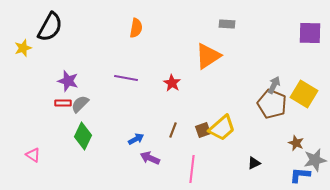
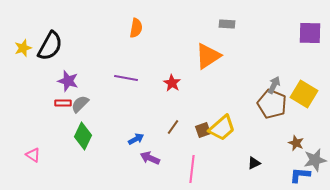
black semicircle: moved 19 px down
brown line: moved 3 px up; rotated 14 degrees clockwise
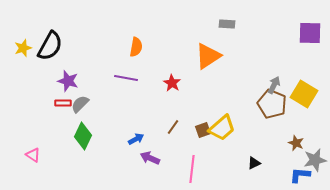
orange semicircle: moved 19 px down
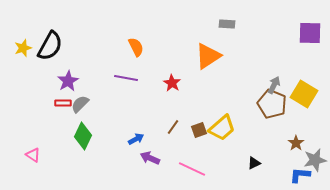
orange semicircle: rotated 36 degrees counterclockwise
purple star: rotated 25 degrees clockwise
brown square: moved 4 px left
brown star: rotated 14 degrees clockwise
pink line: rotated 72 degrees counterclockwise
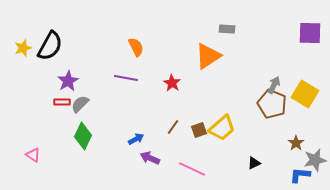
gray rectangle: moved 5 px down
yellow square: moved 1 px right
red rectangle: moved 1 px left, 1 px up
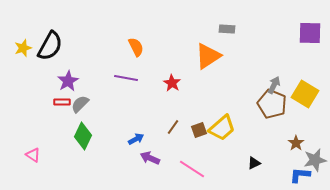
pink line: rotated 8 degrees clockwise
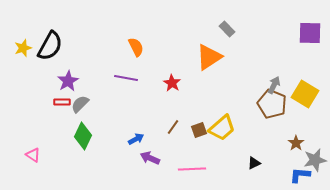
gray rectangle: rotated 42 degrees clockwise
orange triangle: moved 1 px right, 1 px down
pink line: rotated 36 degrees counterclockwise
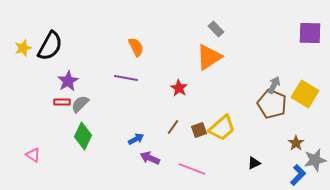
gray rectangle: moved 11 px left
red star: moved 7 px right, 5 px down
pink line: rotated 24 degrees clockwise
blue L-shape: moved 2 px left; rotated 130 degrees clockwise
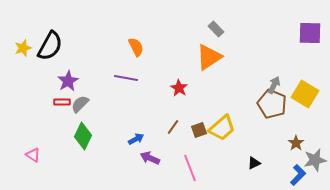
pink line: moved 2 px left, 1 px up; rotated 48 degrees clockwise
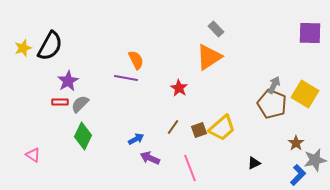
orange semicircle: moved 13 px down
red rectangle: moved 2 px left
